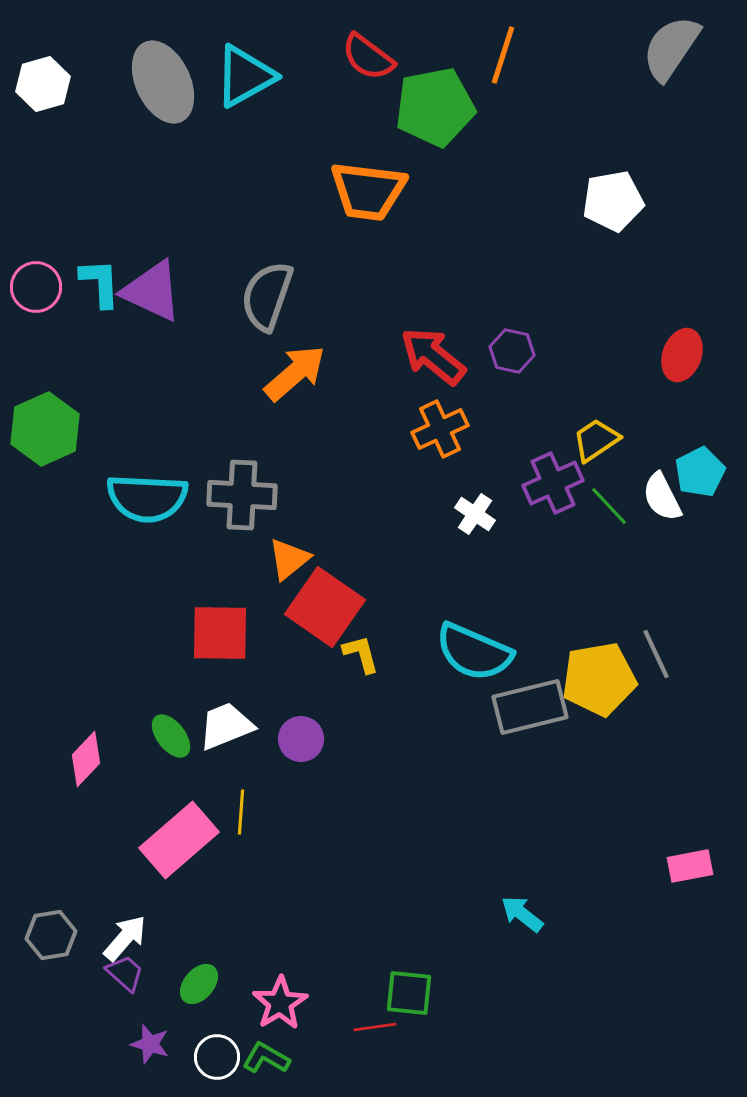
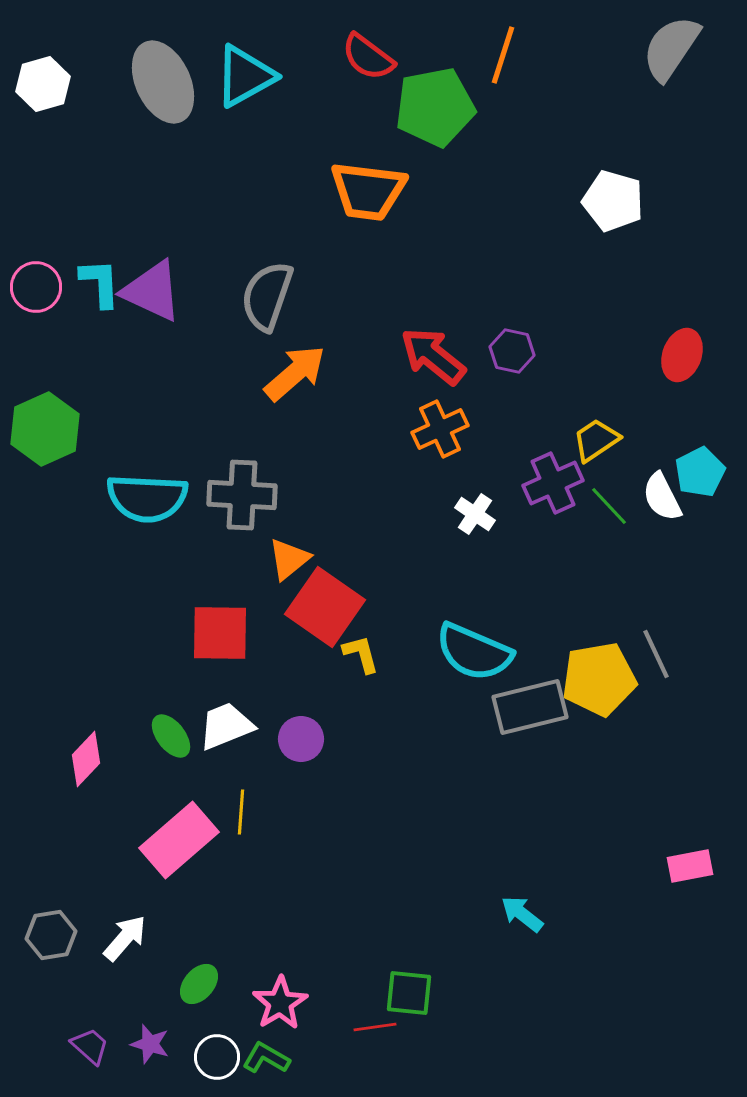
white pentagon at (613, 201): rotated 26 degrees clockwise
purple trapezoid at (125, 973): moved 35 px left, 73 px down
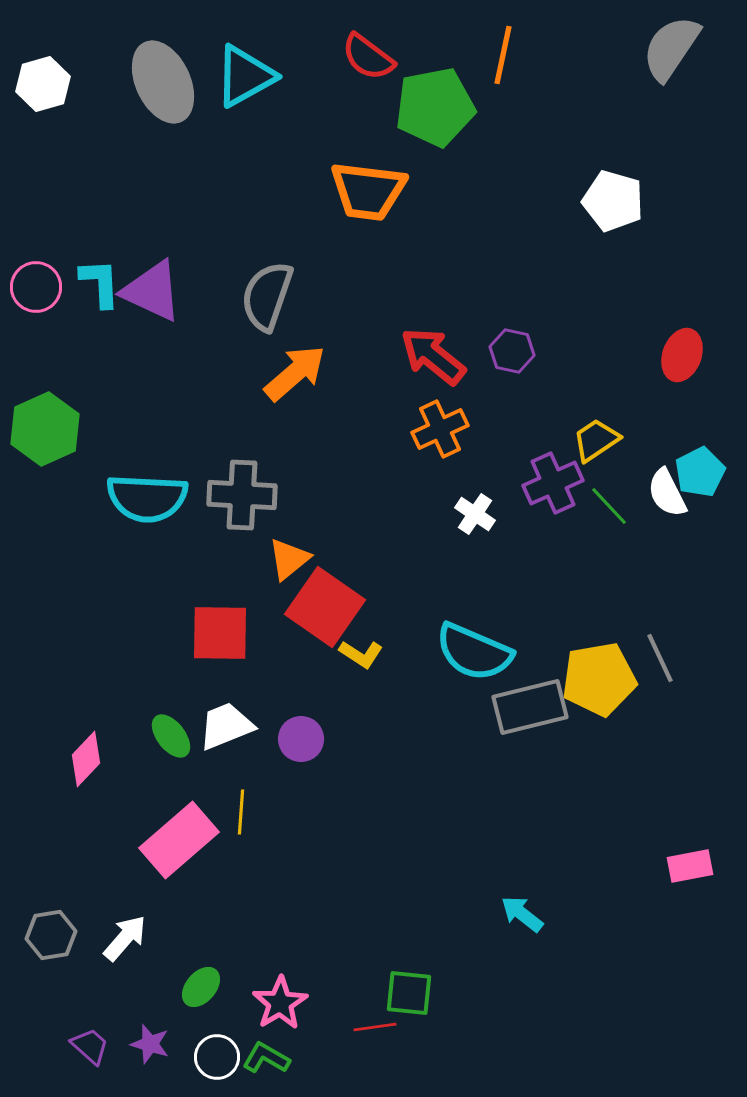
orange line at (503, 55): rotated 6 degrees counterclockwise
white semicircle at (662, 497): moved 5 px right, 4 px up
yellow L-shape at (361, 654): rotated 138 degrees clockwise
gray line at (656, 654): moved 4 px right, 4 px down
green ellipse at (199, 984): moved 2 px right, 3 px down
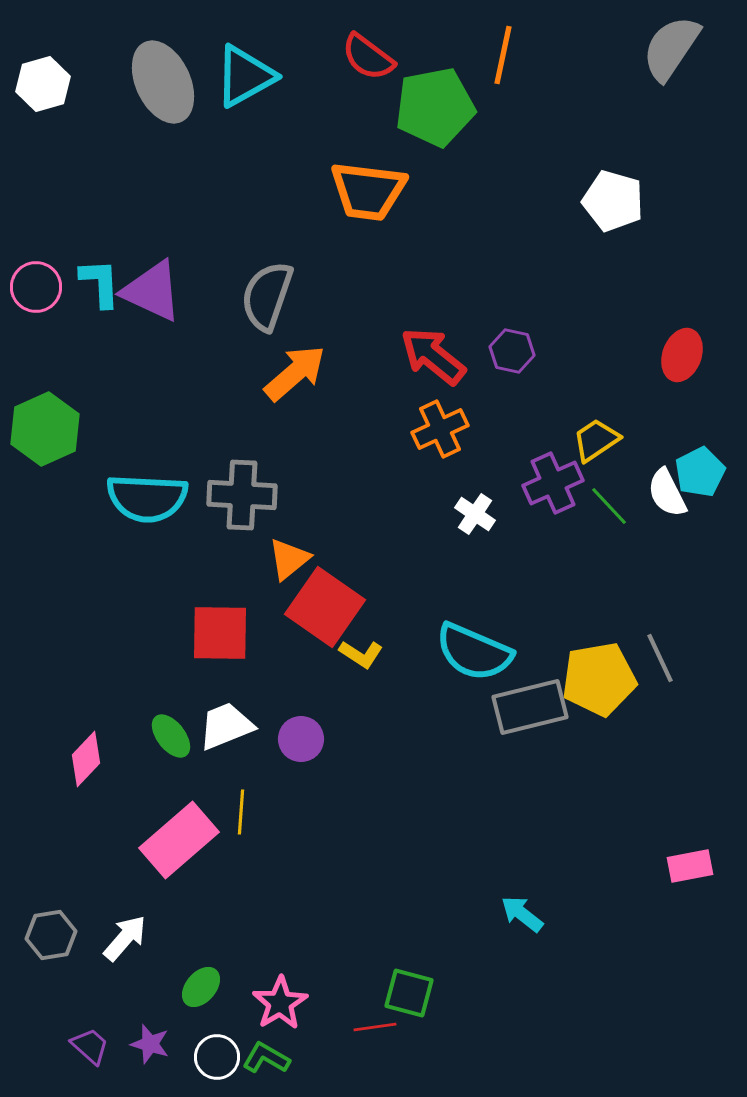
green square at (409, 993): rotated 9 degrees clockwise
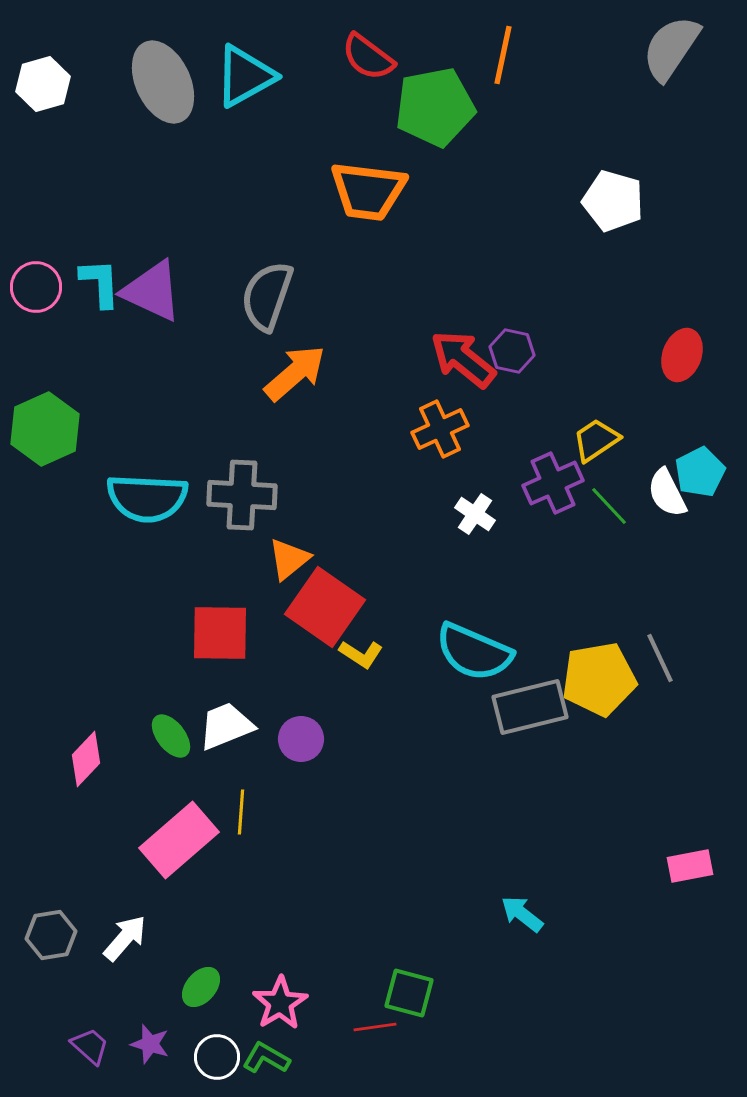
red arrow at (433, 356): moved 30 px right, 3 px down
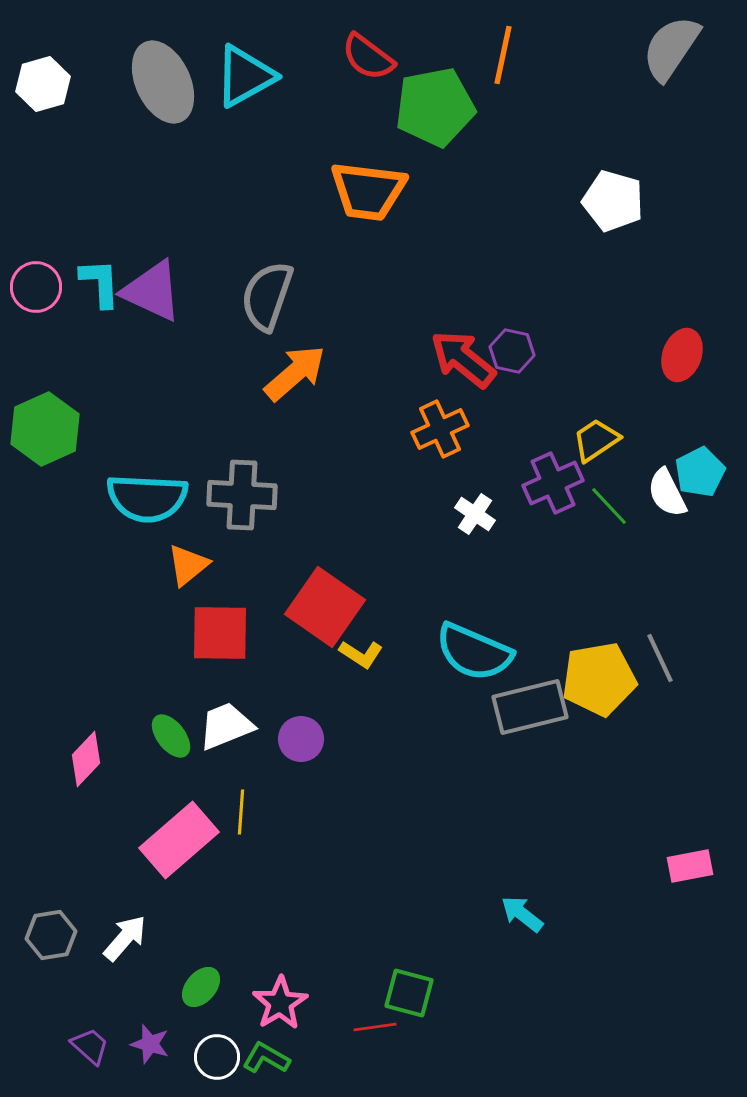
orange triangle at (289, 559): moved 101 px left, 6 px down
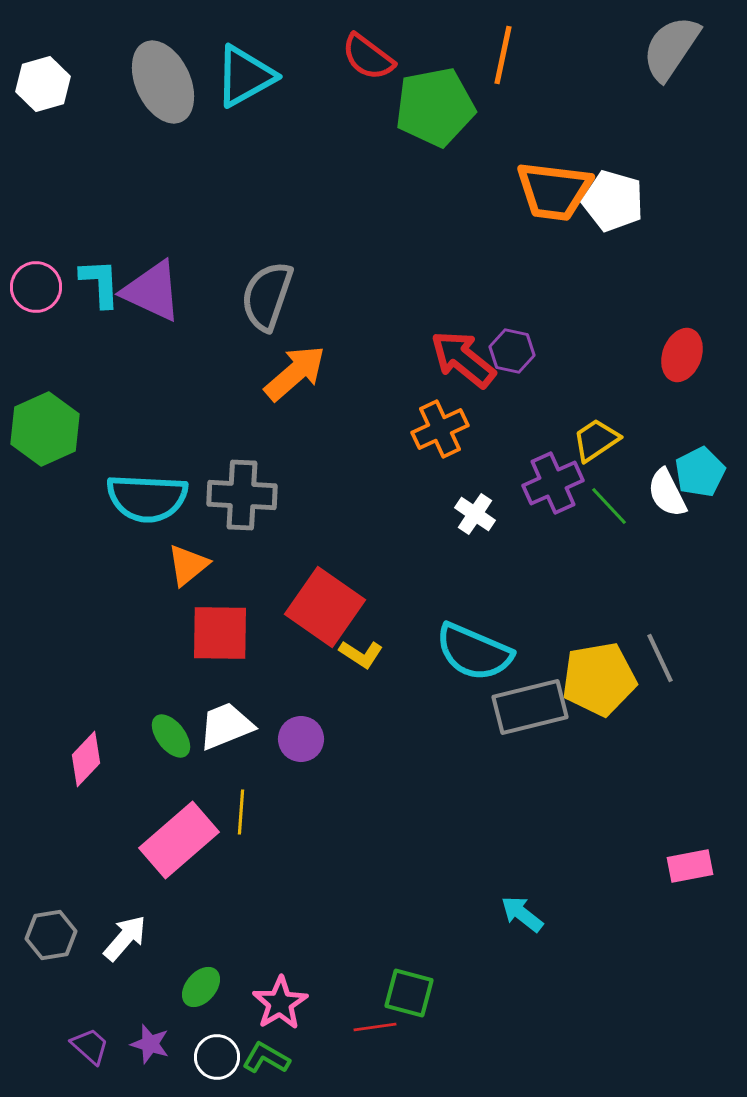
orange trapezoid at (368, 191): moved 186 px right
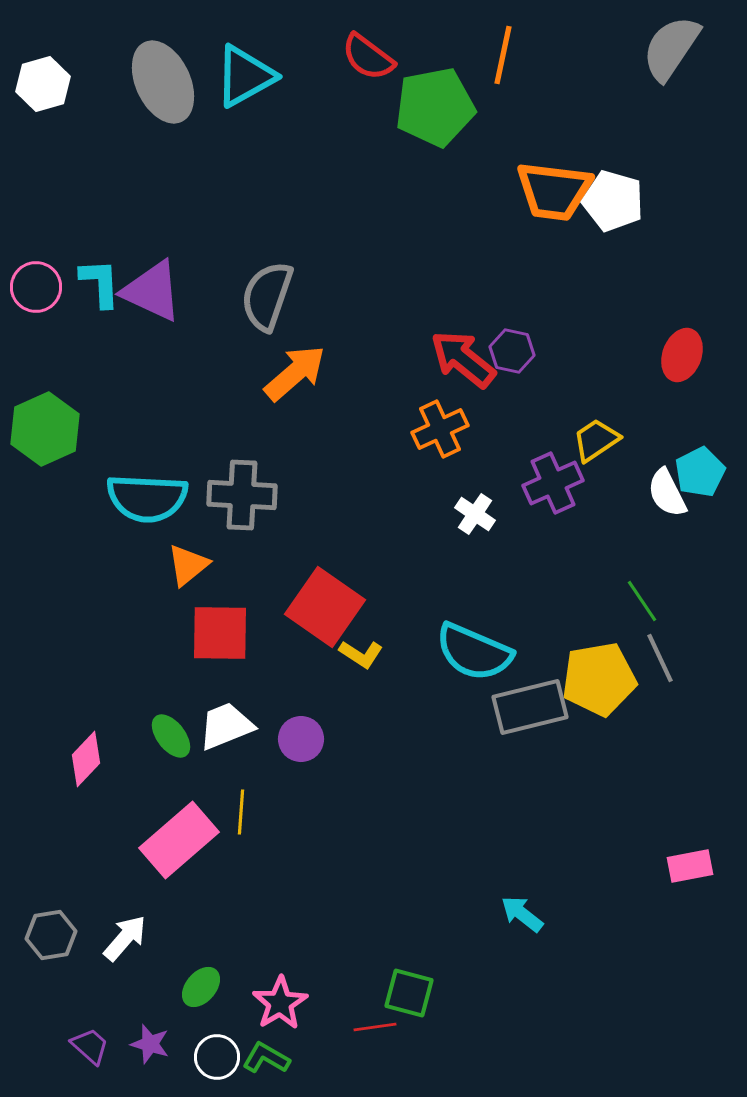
green line at (609, 506): moved 33 px right, 95 px down; rotated 9 degrees clockwise
